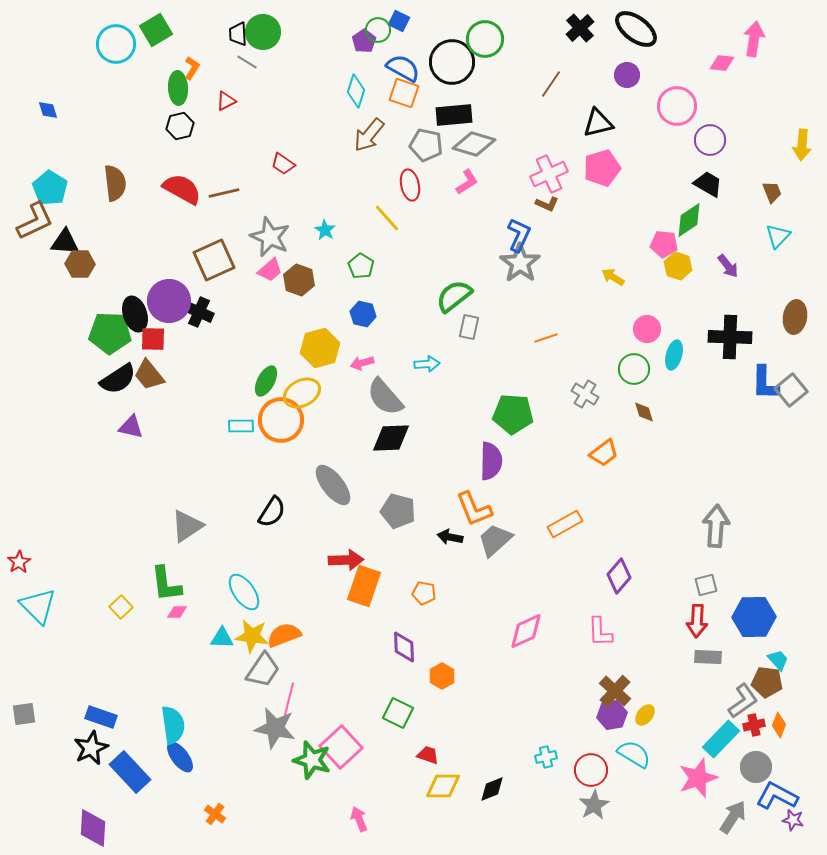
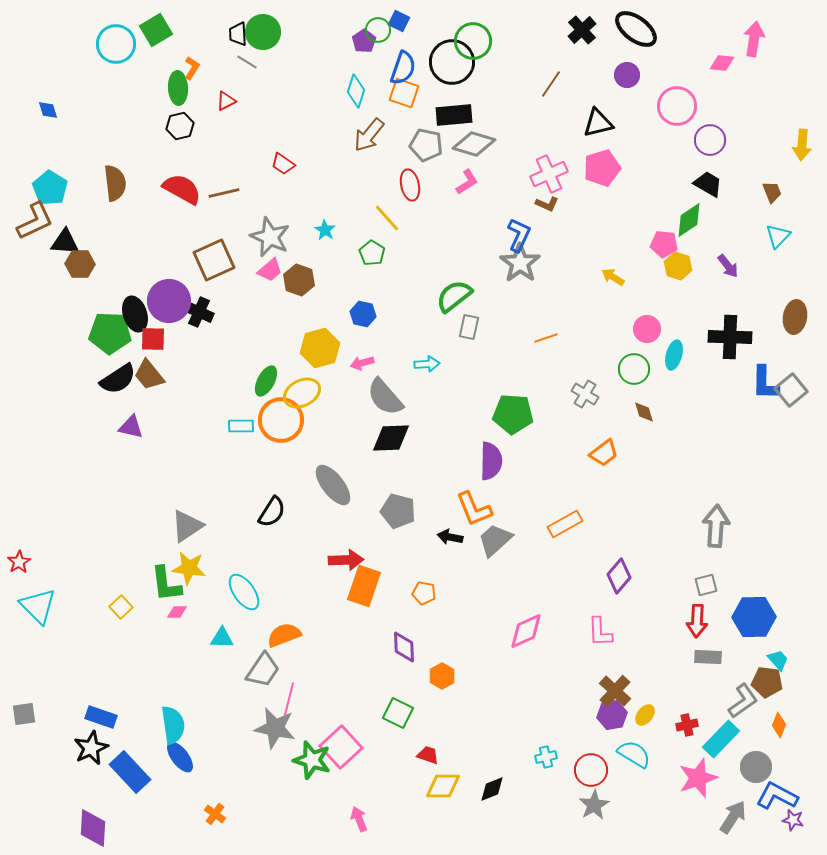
black cross at (580, 28): moved 2 px right, 2 px down
green circle at (485, 39): moved 12 px left, 2 px down
blue semicircle at (403, 68): rotated 80 degrees clockwise
green pentagon at (361, 266): moved 11 px right, 13 px up
yellow star at (252, 636): moved 63 px left, 68 px up
red cross at (754, 725): moved 67 px left
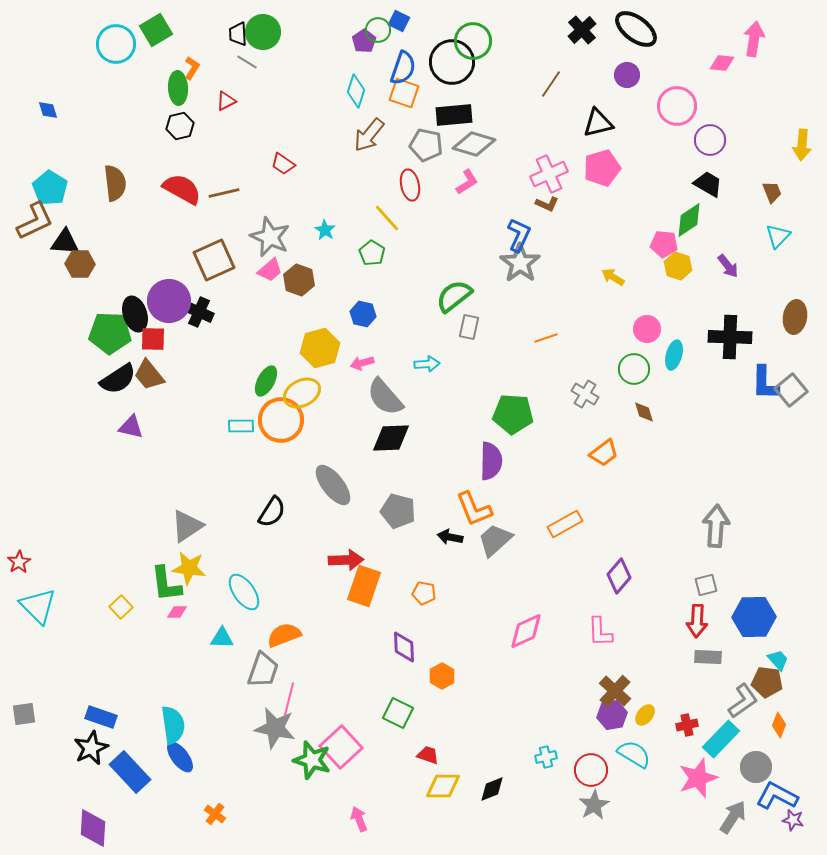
gray trapezoid at (263, 670): rotated 15 degrees counterclockwise
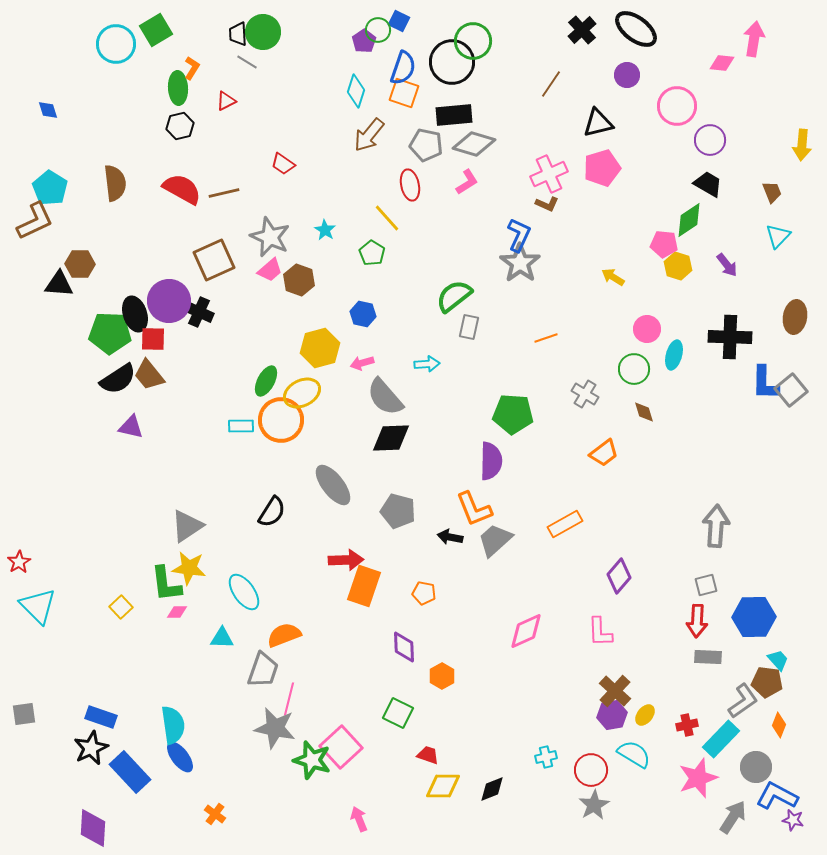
black triangle at (65, 242): moved 6 px left, 42 px down
purple arrow at (728, 266): moved 1 px left, 1 px up
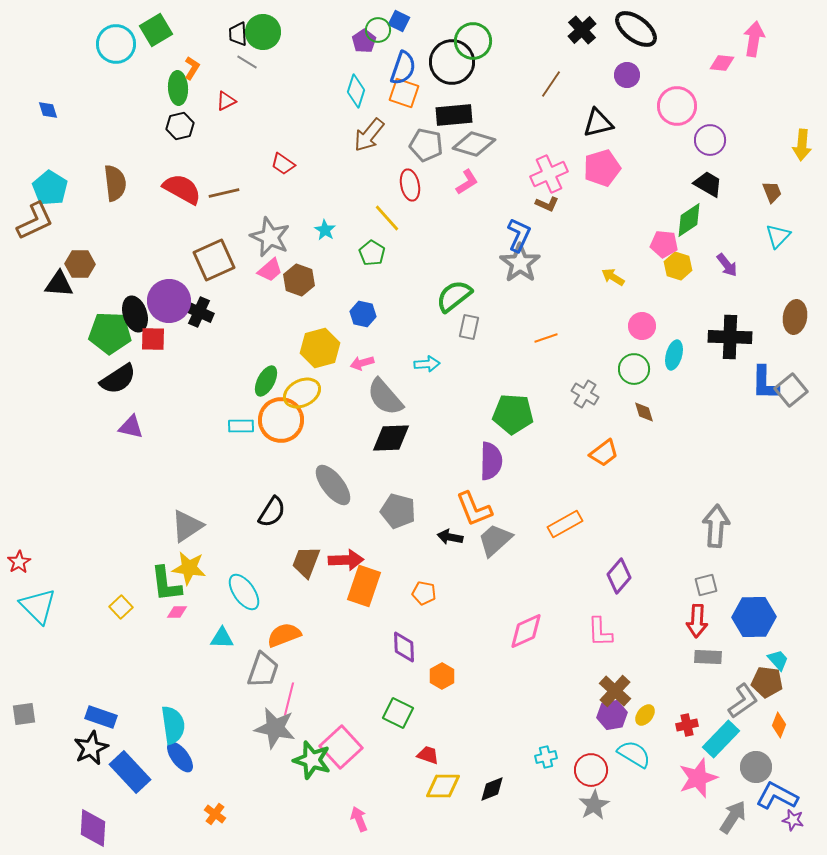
pink circle at (647, 329): moved 5 px left, 3 px up
brown trapezoid at (149, 375): moved 157 px right, 187 px down; rotated 60 degrees clockwise
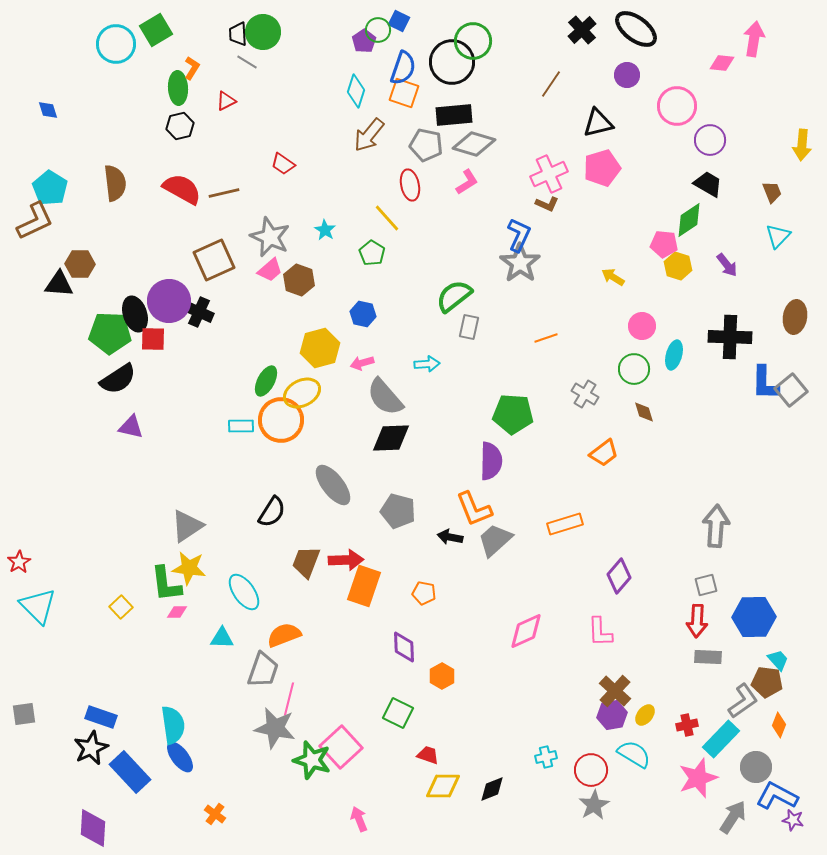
orange rectangle at (565, 524): rotated 12 degrees clockwise
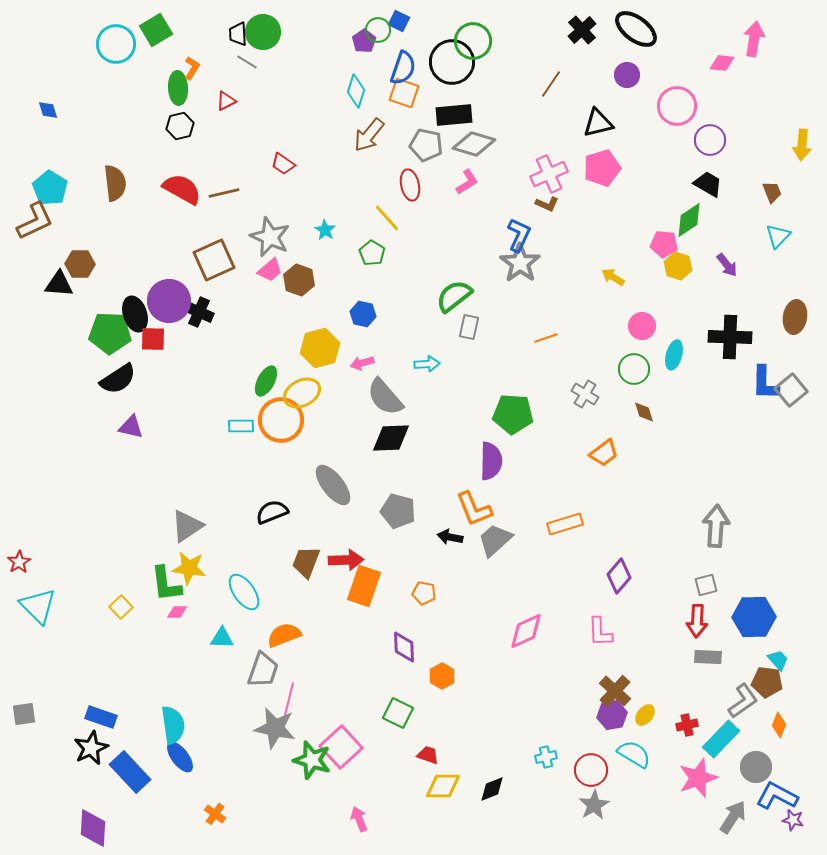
black semicircle at (272, 512): rotated 144 degrees counterclockwise
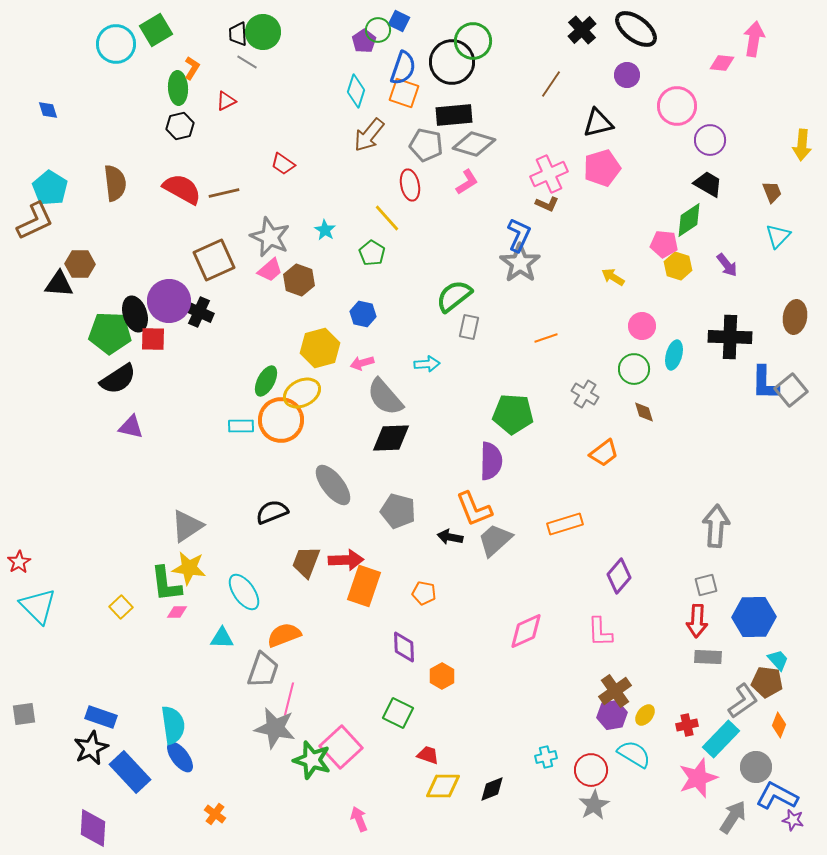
brown cross at (615, 691): rotated 12 degrees clockwise
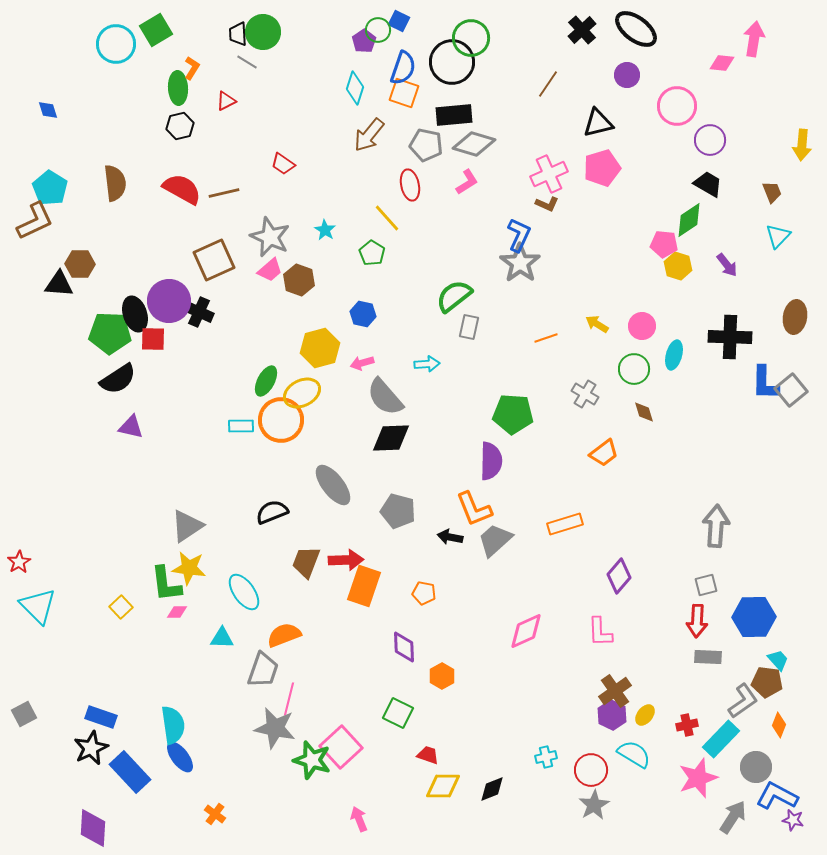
green circle at (473, 41): moved 2 px left, 3 px up
brown line at (551, 84): moved 3 px left
cyan diamond at (356, 91): moved 1 px left, 3 px up
yellow arrow at (613, 277): moved 16 px left, 47 px down
gray square at (24, 714): rotated 20 degrees counterclockwise
purple hexagon at (612, 715): rotated 24 degrees counterclockwise
